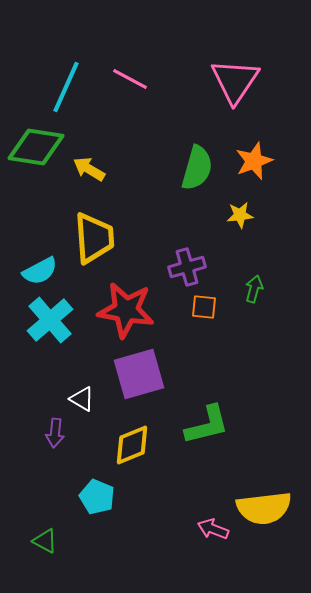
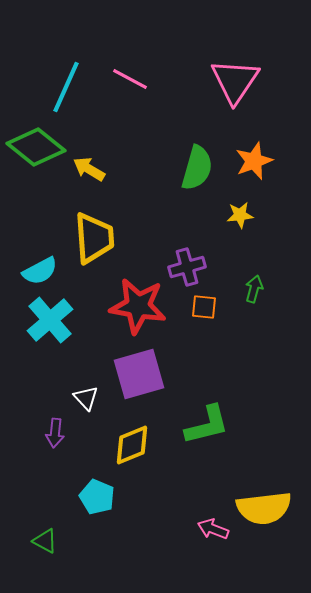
green diamond: rotated 30 degrees clockwise
red star: moved 12 px right, 4 px up
white triangle: moved 4 px right, 1 px up; rotated 16 degrees clockwise
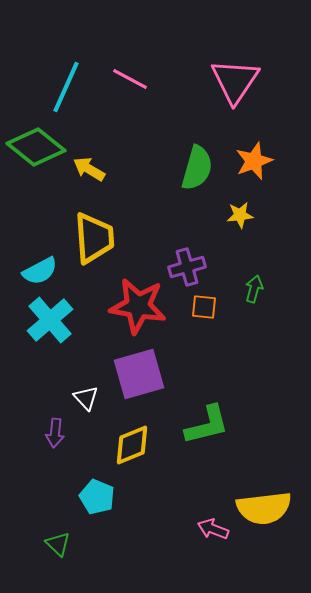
green triangle: moved 13 px right, 3 px down; rotated 16 degrees clockwise
